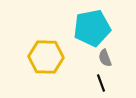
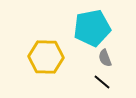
black line: moved 1 px right, 1 px up; rotated 30 degrees counterclockwise
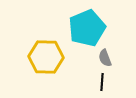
cyan pentagon: moved 5 px left; rotated 12 degrees counterclockwise
black line: rotated 54 degrees clockwise
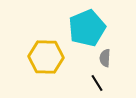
gray semicircle: rotated 24 degrees clockwise
black line: moved 5 px left, 1 px down; rotated 36 degrees counterclockwise
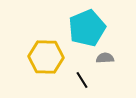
gray semicircle: rotated 84 degrees clockwise
black line: moved 15 px left, 3 px up
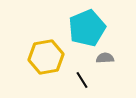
yellow hexagon: rotated 12 degrees counterclockwise
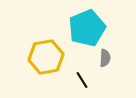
gray semicircle: rotated 96 degrees clockwise
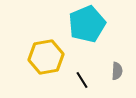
cyan pentagon: moved 4 px up
gray semicircle: moved 12 px right, 13 px down
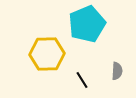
yellow hexagon: moved 1 px right, 3 px up; rotated 8 degrees clockwise
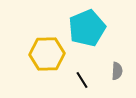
cyan pentagon: moved 4 px down
